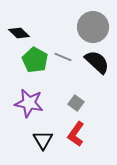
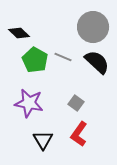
red L-shape: moved 3 px right
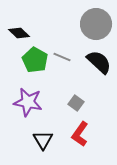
gray circle: moved 3 px right, 3 px up
gray line: moved 1 px left
black semicircle: moved 2 px right
purple star: moved 1 px left, 1 px up
red L-shape: moved 1 px right
